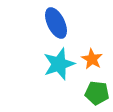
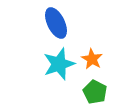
green pentagon: moved 2 px left, 1 px up; rotated 20 degrees clockwise
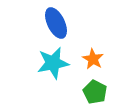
orange star: moved 1 px right
cyan star: moved 6 px left, 1 px up; rotated 8 degrees clockwise
